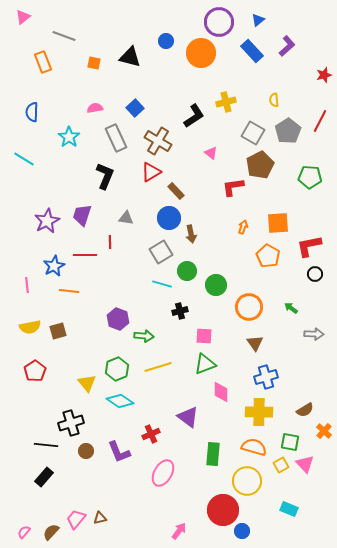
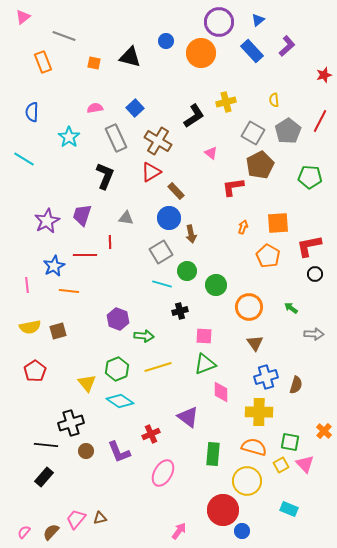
brown semicircle at (305, 410): moved 9 px left, 25 px up; rotated 42 degrees counterclockwise
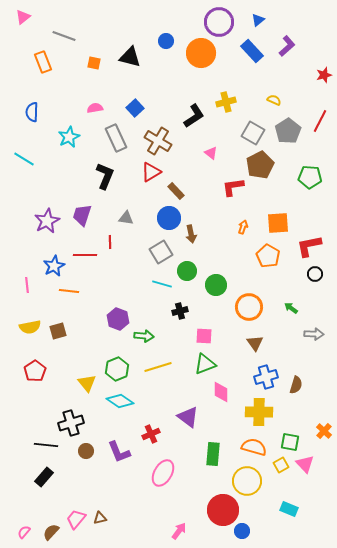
yellow semicircle at (274, 100): rotated 120 degrees clockwise
cyan star at (69, 137): rotated 10 degrees clockwise
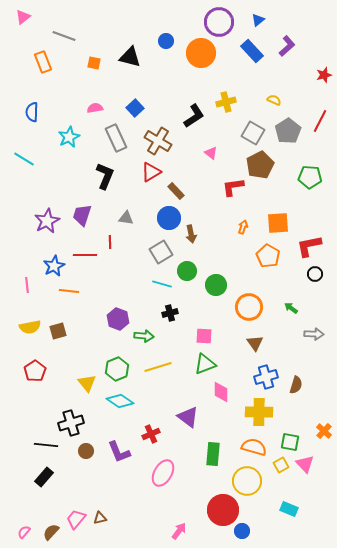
black cross at (180, 311): moved 10 px left, 2 px down
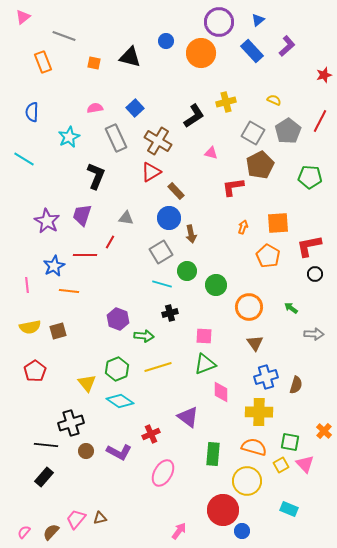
pink triangle at (211, 153): rotated 24 degrees counterclockwise
black L-shape at (105, 176): moved 9 px left
purple star at (47, 221): rotated 15 degrees counterclockwise
red line at (110, 242): rotated 32 degrees clockwise
purple L-shape at (119, 452): rotated 40 degrees counterclockwise
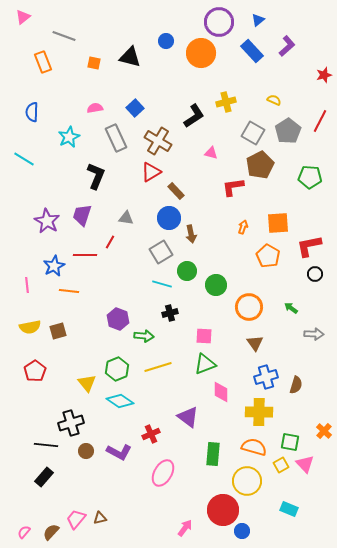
pink arrow at (179, 531): moved 6 px right, 3 px up
